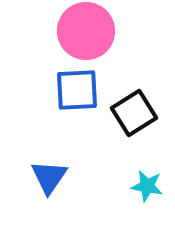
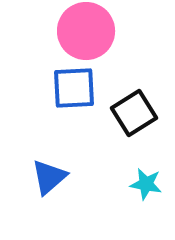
blue square: moved 3 px left, 2 px up
blue triangle: rotated 15 degrees clockwise
cyan star: moved 1 px left, 2 px up
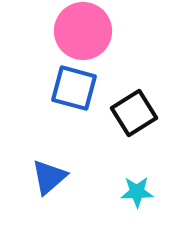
pink circle: moved 3 px left
blue square: rotated 18 degrees clockwise
cyan star: moved 9 px left, 8 px down; rotated 12 degrees counterclockwise
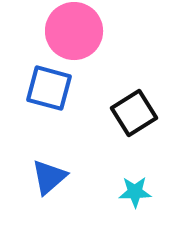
pink circle: moved 9 px left
blue square: moved 25 px left
cyan star: moved 2 px left
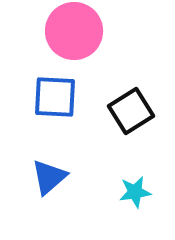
blue square: moved 6 px right, 9 px down; rotated 12 degrees counterclockwise
black square: moved 3 px left, 2 px up
cyan star: rotated 8 degrees counterclockwise
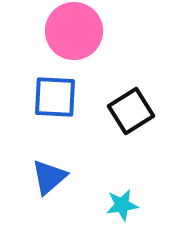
cyan star: moved 13 px left, 13 px down
